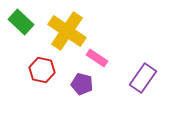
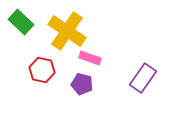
pink rectangle: moved 7 px left; rotated 15 degrees counterclockwise
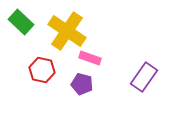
purple rectangle: moved 1 px right, 1 px up
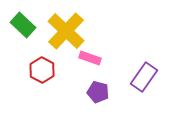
green rectangle: moved 2 px right, 3 px down
yellow cross: moved 1 px left; rotated 9 degrees clockwise
red hexagon: rotated 15 degrees clockwise
purple pentagon: moved 16 px right, 8 px down
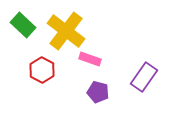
yellow cross: rotated 6 degrees counterclockwise
pink rectangle: moved 1 px down
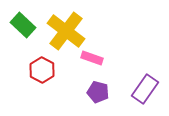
pink rectangle: moved 2 px right, 1 px up
purple rectangle: moved 1 px right, 12 px down
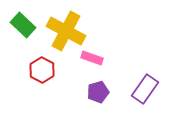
yellow cross: rotated 9 degrees counterclockwise
purple pentagon: rotated 30 degrees counterclockwise
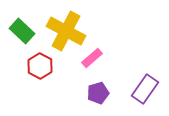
green rectangle: moved 1 px left, 6 px down
pink rectangle: rotated 60 degrees counterclockwise
red hexagon: moved 2 px left, 4 px up
purple pentagon: moved 1 px down
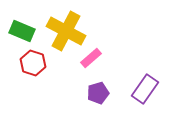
green rectangle: rotated 20 degrees counterclockwise
pink rectangle: moved 1 px left
red hexagon: moved 7 px left, 3 px up; rotated 10 degrees counterclockwise
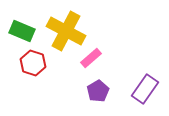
purple pentagon: moved 2 px up; rotated 15 degrees counterclockwise
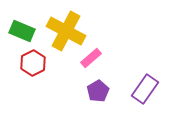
red hexagon: rotated 15 degrees clockwise
